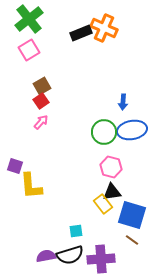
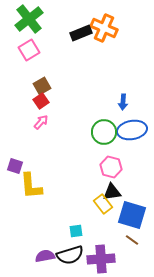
purple semicircle: moved 1 px left
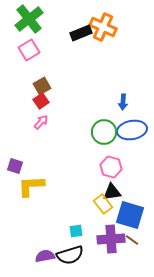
orange cross: moved 1 px left, 1 px up
yellow L-shape: rotated 92 degrees clockwise
blue square: moved 2 px left
purple cross: moved 10 px right, 20 px up
